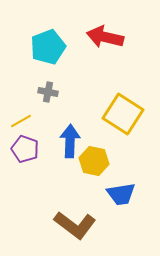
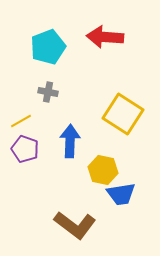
red arrow: rotated 9 degrees counterclockwise
yellow hexagon: moved 9 px right, 9 px down
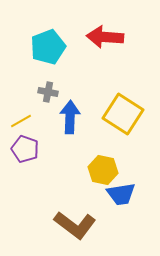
blue arrow: moved 24 px up
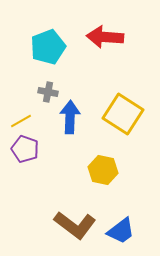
blue trapezoid: moved 37 px down; rotated 28 degrees counterclockwise
